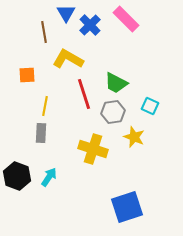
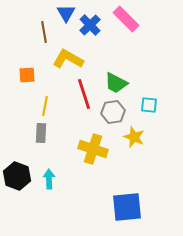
cyan square: moved 1 px left, 1 px up; rotated 18 degrees counterclockwise
cyan arrow: moved 2 px down; rotated 36 degrees counterclockwise
blue square: rotated 12 degrees clockwise
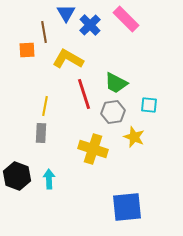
orange square: moved 25 px up
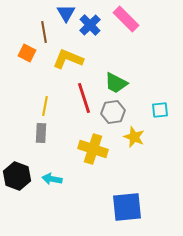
orange square: moved 3 px down; rotated 30 degrees clockwise
yellow L-shape: rotated 8 degrees counterclockwise
red line: moved 4 px down
cyan square: moved 11 px right, 5 px down; rotated 12 degrees counterclockwise
cyan arrow: moved 3 px right; rotated 78 degrees counterclockwise
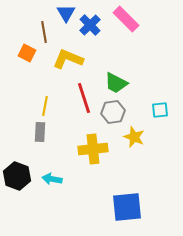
gray rectangle: moved 1 px left, 1 px up
yellow cross: rotated 24 degrees counterclockwise
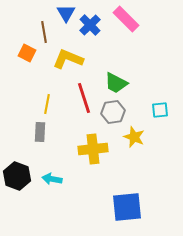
yellow line: moved 2 px right, 2 px up
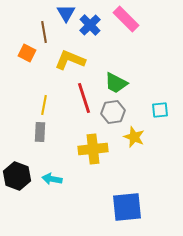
yellow L-shape: moved 2 px right, 1 px down
yellow line: moved 3 px left, 1 px down
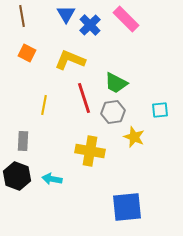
blue triangle: moved 1 px down
brown line: moved 22 px left, 16 px up
gray rectangle: moved 17 px left, 9 px down
yellow cross: moved 3 px left, 2 px down; rotated 16 degrees clockwise
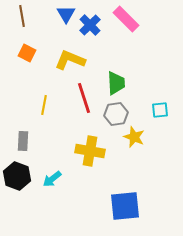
green trapezoid: rotated 120 degrees counterclockwise
gray hexagon: moved 3 px right, 2 px down
cyan arrow: rotated 48 degrees counterclockwise
blue square: moved 2 px left, 1 px up
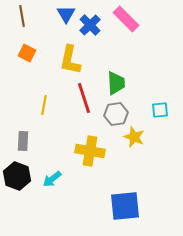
yellow L-shape: rotated 100 degrees counterclockwise
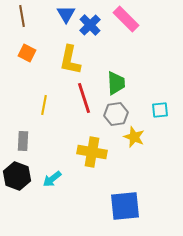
yellow cross: moved 2 px right, 1 px down
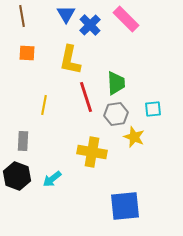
orange square: rotated 24 degrees counterclockwise
red line: moved 2 px right, 1 px up
cyan square: moved 7 px left, 1 px up
